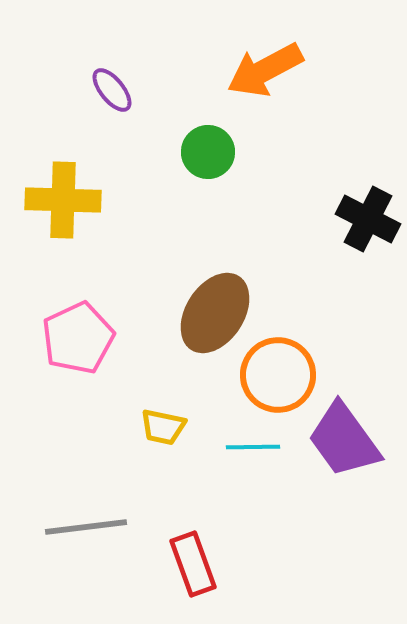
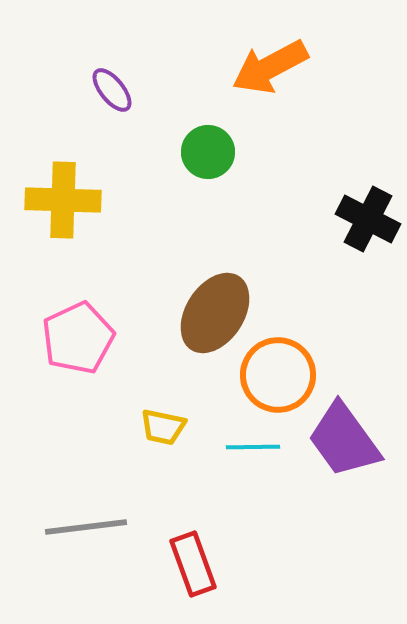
orange arrow: moved 5 px right, 3 px up
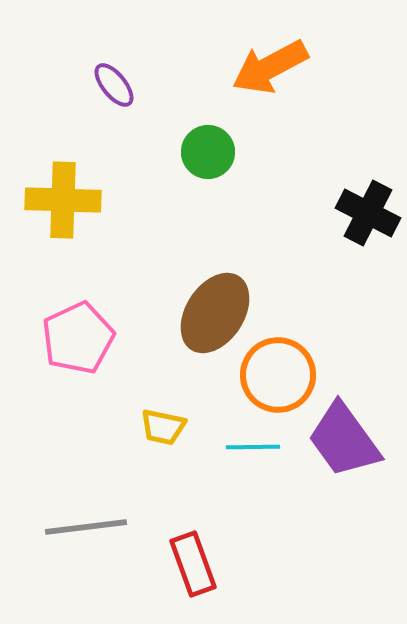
purple ellipse: moved 2 px right, 5 px up
black cross: moved 6 px up
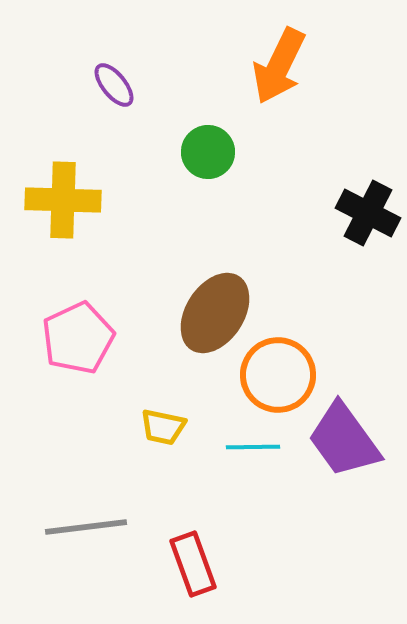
orange arrow: moved 9 px right, 1 px up; rotated 36 degrees counterclockwise
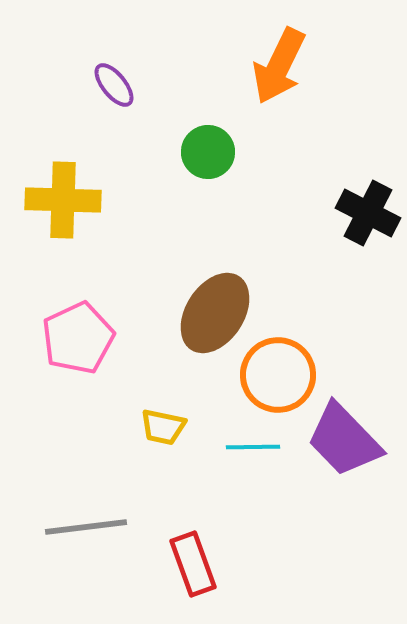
purple trapezoid: rotated 8 degrees counterclockwise
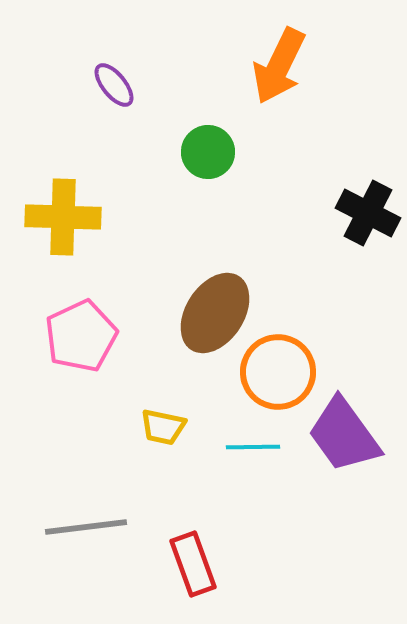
yellow cross: moved 17 px down
pink pentagon: moved 3 px right, 2 px up
orange circle: moved 3 px up
purple trapezoid: moved 5 px up; rotated 8 degrees clockwise
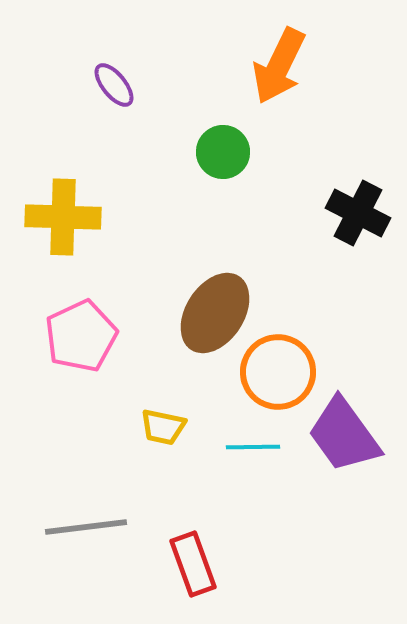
green circle: moved 15 px right
black cross: moved 10 px left
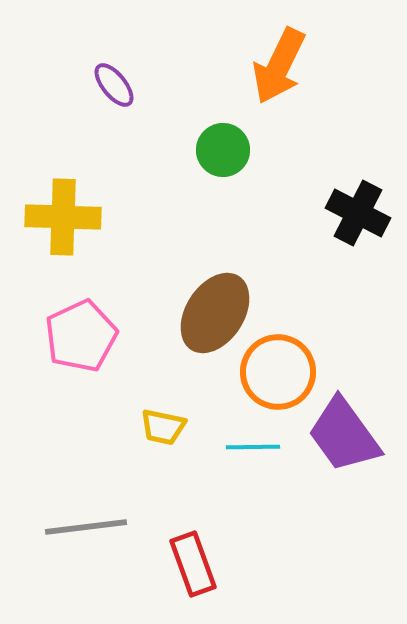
green circle: moved 2 px up
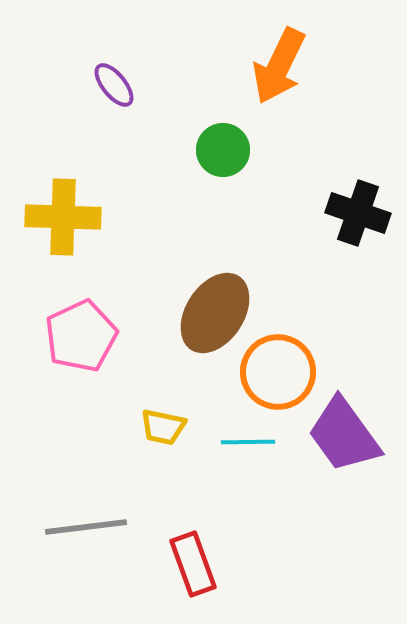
black cross: rotated 8 degrees counterclockwise
cyan line: moved 5 px left, 5 px up
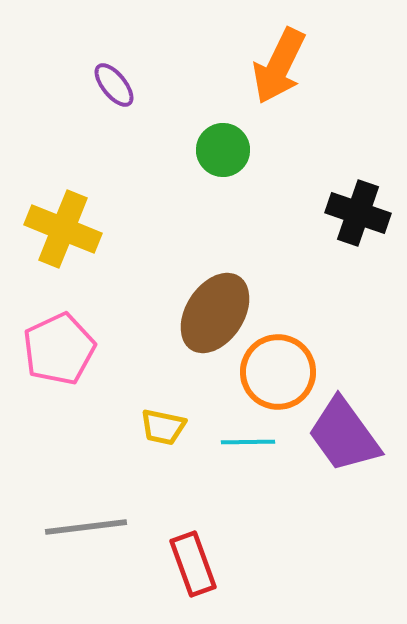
yellow cross: moved 12 px down; rotated 20 degrees clockwise
pink pentagon: moved 22 px left, 13 px down
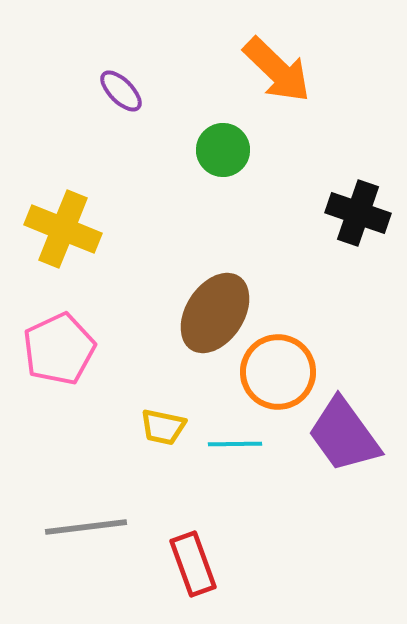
orange arrow: moved 2 px left, 4 px down; rotated 72 degrees counterclockwise
purple ellipse: moved 7 px right, 6 px down; rotated 6 degrees counterclockwise
cyan line: moved 13 px left, 2 px down
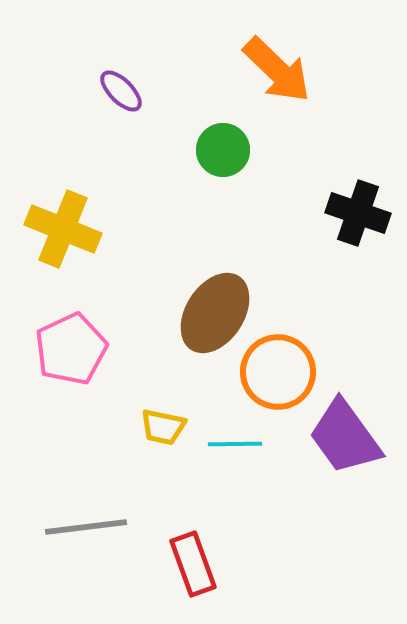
pink pentagon: moved 12 px right
purple trapezoid: moved 1 px right, 2 px down
